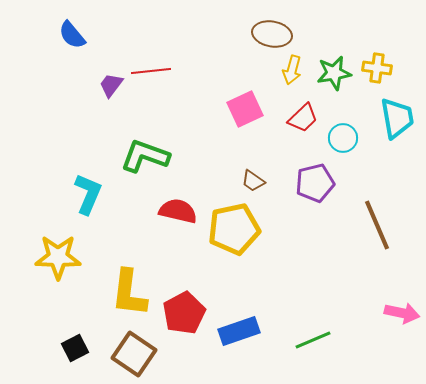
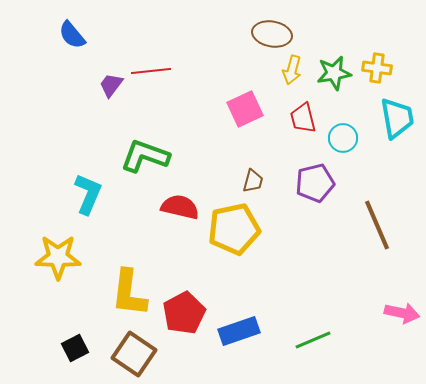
red trapezoid: rotated 120 degrees clockwise
brown trapezoid: rotated 110 degrees counterclockwise
red semicircle: moved 2 px right, 4 px up
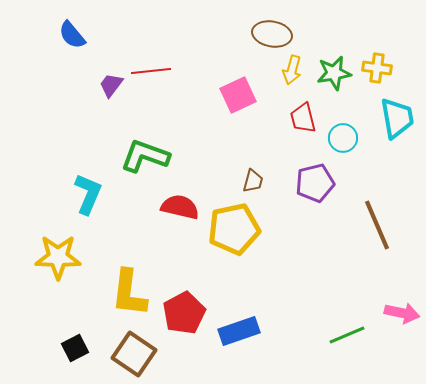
pink square: moved 7 px left, 14 px up
green line: moved 34 px right, 5 px up
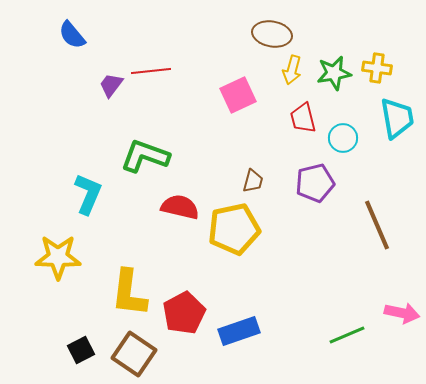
black square: moved 6 px right, 2 px down
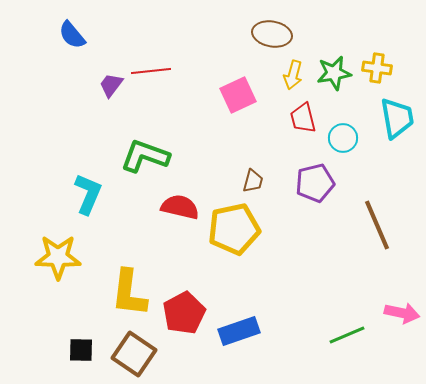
yellow arrow: moved 1 px right, 5 px down
black square: rotated 28 degrees clockwise
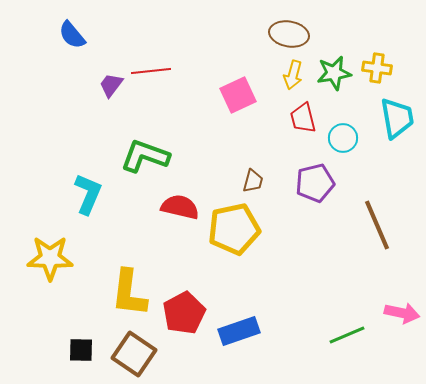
brown ellipse: moved 17 px right
yellow star: moved 8 px left, 1 px down
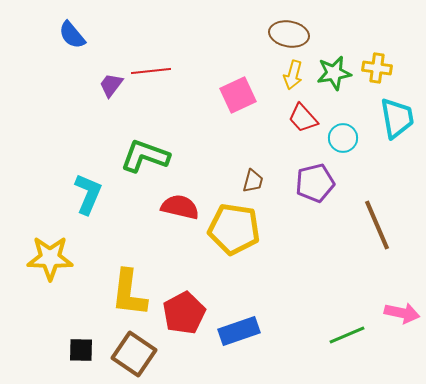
red trapezoid: rotated 28 degrees counterclockwise
yellow pentagon: rotated 21 degrees clockwise
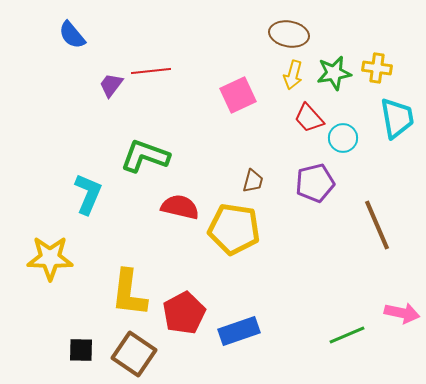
red trapezoid: moved 6 px right
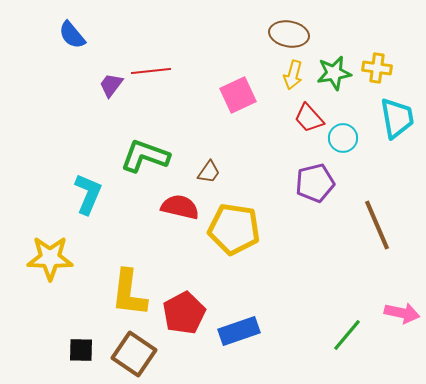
brown trapezoid: moved 44 px left, 9 px up; rotated 20 degrees clockwise
green line: rotated 27 degrees counterclockwise
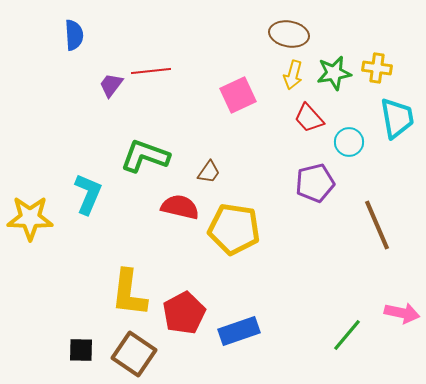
blue semicircle: moved 2 px right; rotated 144 degrees counterclockwise
cyan circle: moved 6 px right, 4 px down
yellow star: moved 20 px left, 40 px up
